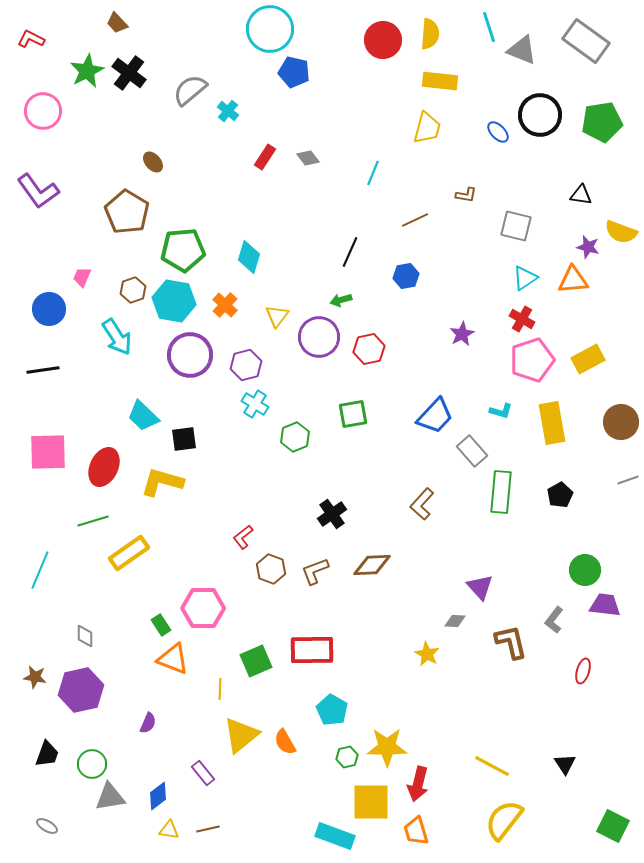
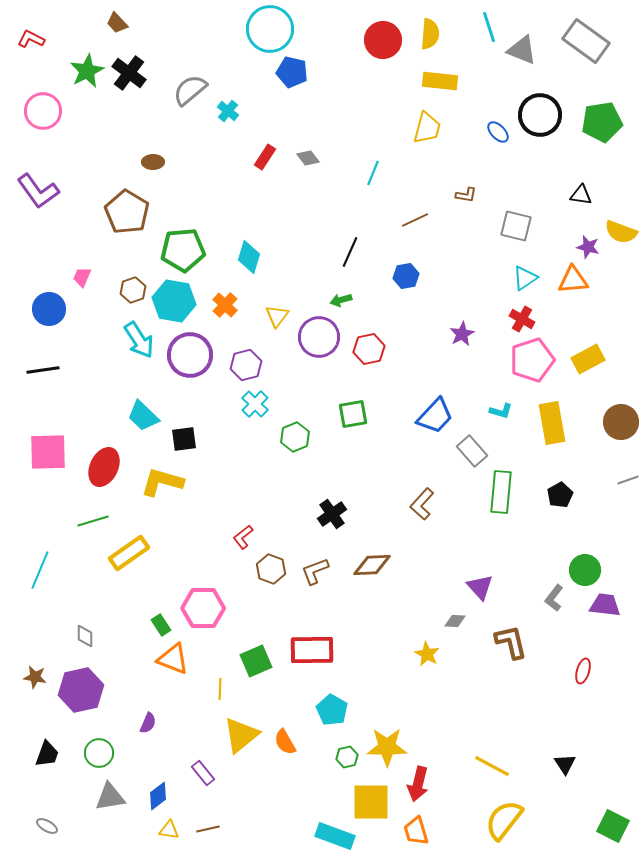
blue pentagon at (294, 72): moved 2 px left
brown ellipse at (153, 162): rotated 50 degrees counterclockwise
cyan arrow at (117, 337): moved 22 px right, 3 px down
cyan cross at (255, 404): rotated 12 degrees clockwise
gray L-shape at (554, 620): moved 22 px up
green circle at (92, 764): moved 7 px right, 11 px up
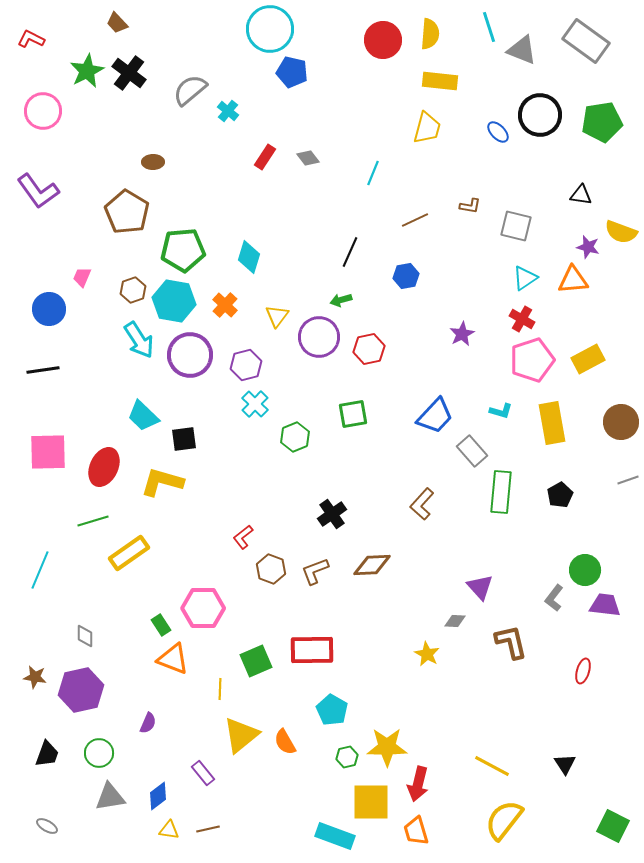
brown L-shape at (466, 195): moved 4 px right, 11 px down
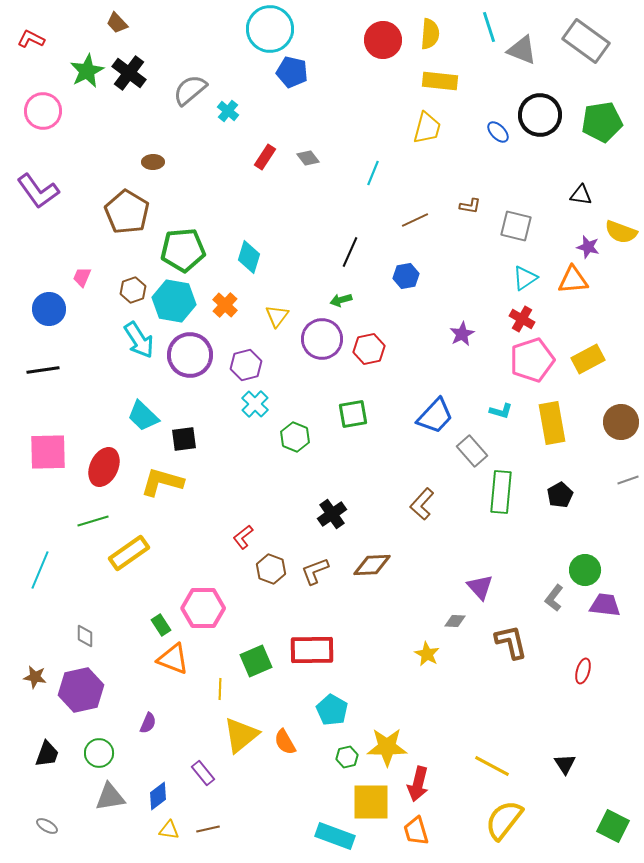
purple circle at (319, 337): moved 3 px right, 2 px down
green hexagon at (295, 437): rotated 16 degrees counterclockwise
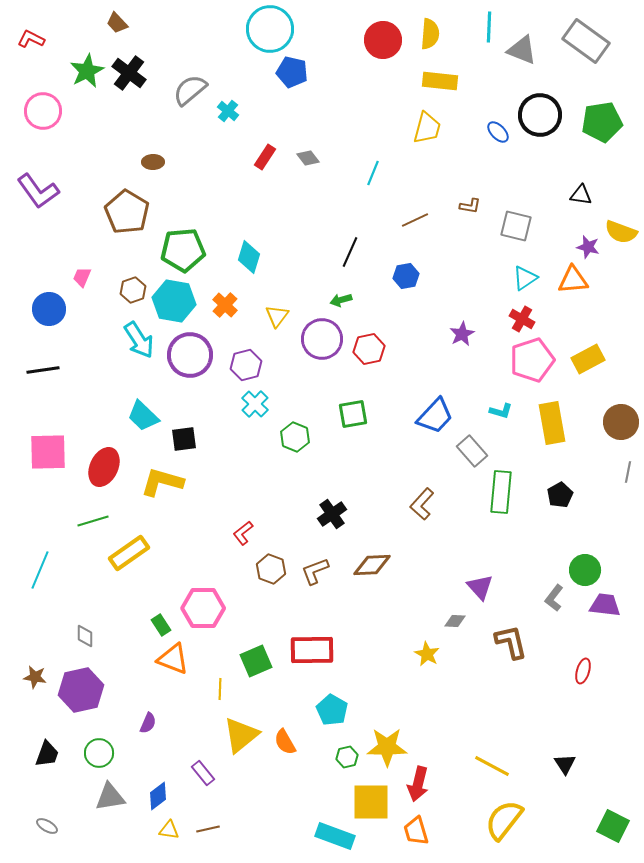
cyan line at (489, 27): rotated 20 degrees clockwise
gray line at (628, 480): moved 8 px up; rotated 60 degrees counterclockwise
red L-shape at (243, 537): moved 4 px up
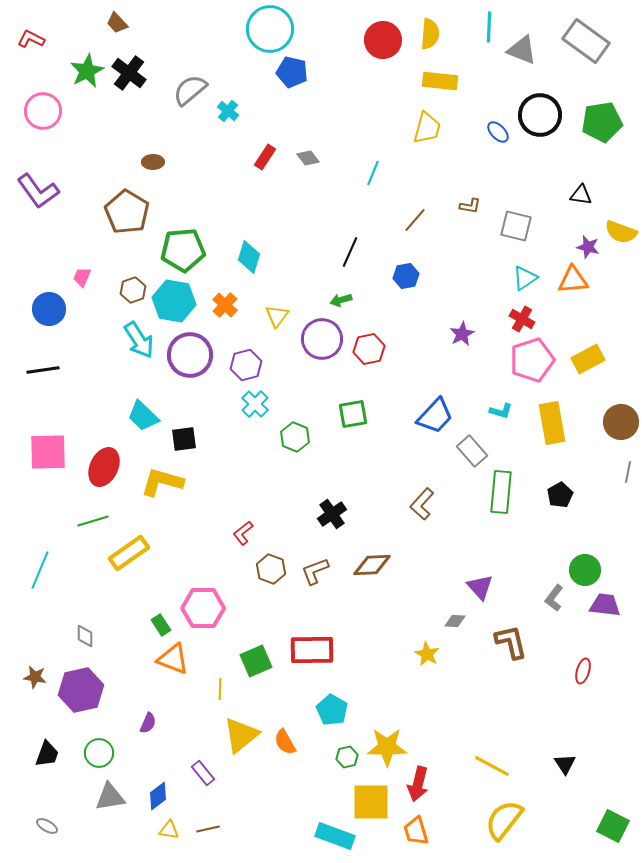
brown line at (415, 220): rotated 24 degrees counterclockwise
